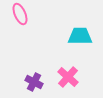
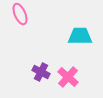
purple cross: moved 7 px right, 10 px up
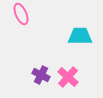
pink ellipse: moved 1 px right
purple cross: moved 3 px down
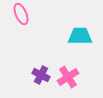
pink cross: rotated 15 degrees clockwise
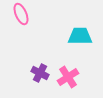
purple cross: moved 1 px left, 2 px up
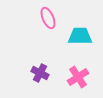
pink ellipse: moved 27 px right, 4 px down
pink cross: moved 10 px right
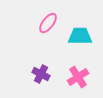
pink ellipse: moved 5 px down; rotated 60 degrees clockwise
purple cross: moved 1 px right, 1 px down
